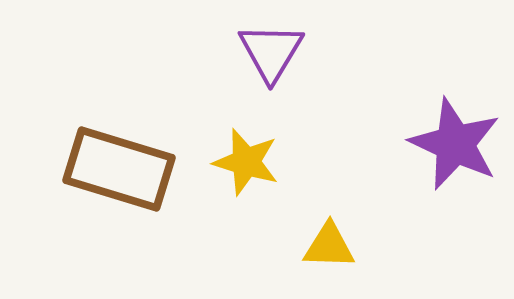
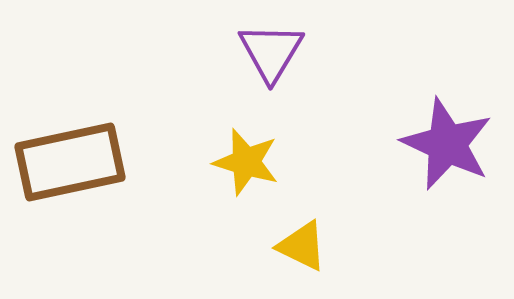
purple star: moved 8 px left
brown rectangle: moved 49 px left, 7 px up; rotated 29 degrees counterclockwise
yellow triangle: moved 27 px left; rotated 24 degrees clockwise
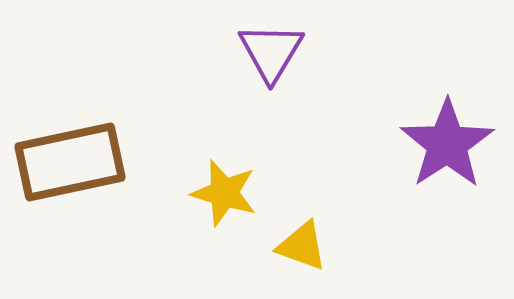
purple star: rotated 14 degrees clockwise
yellow star: moved 22 px left, 31 px down
yellow triangle: rotated 6 degrees counterclockwise
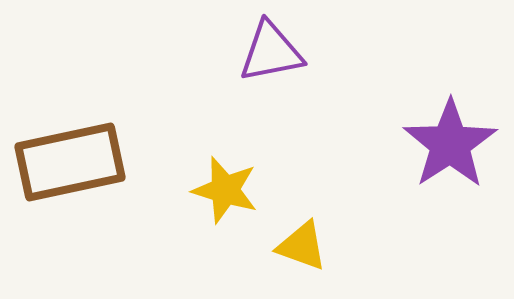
purple triangle: rotated 48 degrees clockwise
purple star: moved 3 px right
yellow star: moved 1 px right, 3 px up
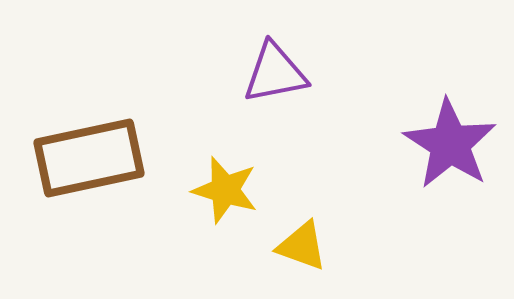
purple triangle: moved 4 px right, 21 px down
purple star: rotated 6 degrees counterclockwise
brown rectangle: moved 19 px right, 4 px up
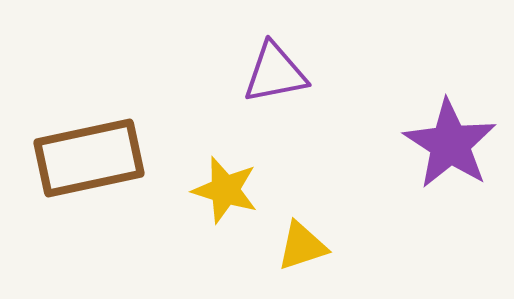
yellow triangle: rotated 38 degrees counterclockwise
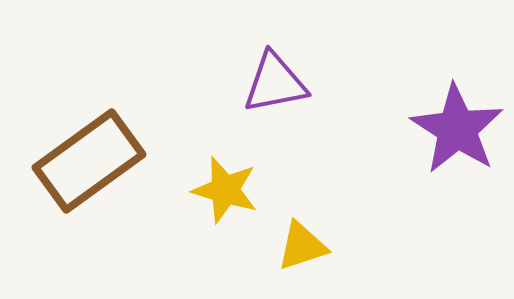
purple triangle: moved 10 px down
purple star: moved 7 px right, 15 px up
brown rectangle: moved 3 px down; rotated 24 degrees counterclockwise
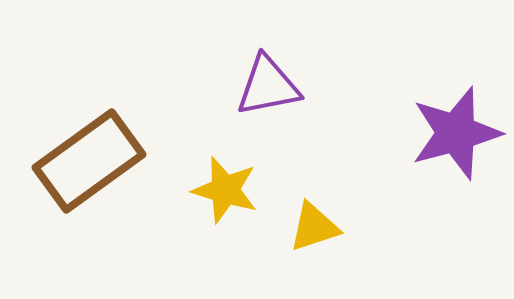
purple triangle: moved 7 px left, 3 px down
purple star: moved 1 px left, 4 px down; rotated 24 degrees clockwise
yellow triangle: moved 12 px right, 19 px up
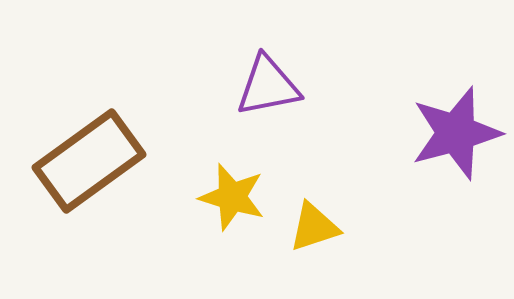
yellow star: moved 7 px right, 7 px down
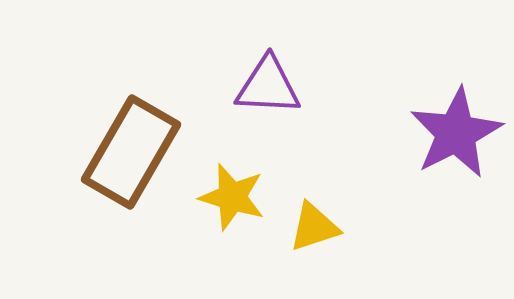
purple triangle: rotated 14 degrees clockwise
purple star: rotated 12 degrees counterclockwise
brown rectangle: moved 42 px right, 9 px up; rotated 24 degrees counterclockwise
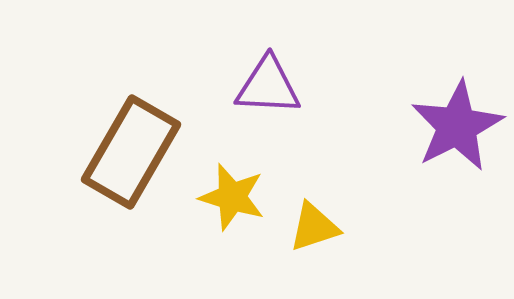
purple star: moved 1 px right, 7 px up
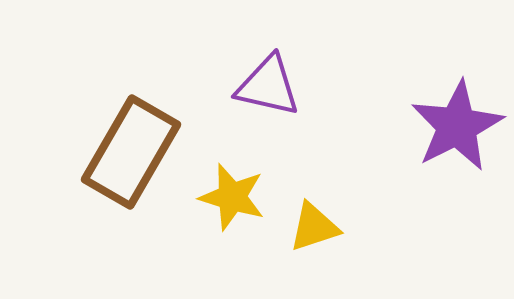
purple triangle: rotated 10 degrees clockwise
